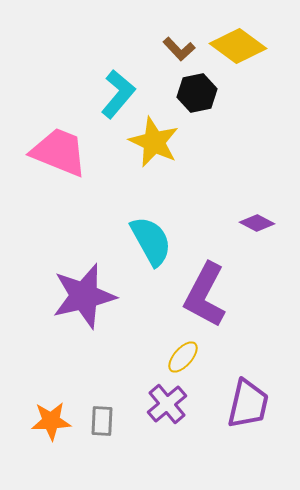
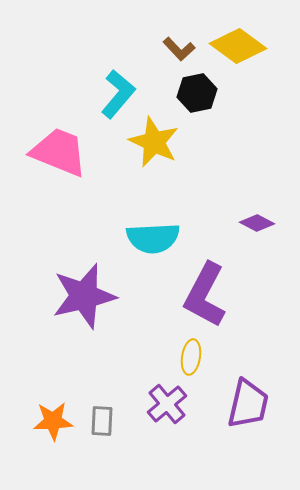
cyan semicircle: moved 2 px right, 3 px up; rotated 116 degrees clockwise
yellow ellipse: moved 8 px right; rotated 32 degrees counterclockwise
orange star: moved 2 px right
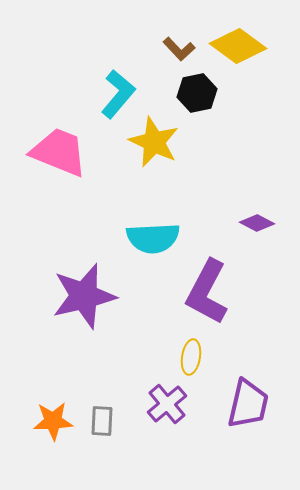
purple L-shape: moved 2 px right, 3 px up
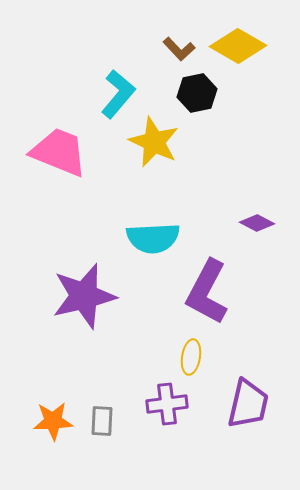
yellow diamond: rotated 6 degrees counterclockwise
purple cross: rotated 33 degrees clockwise
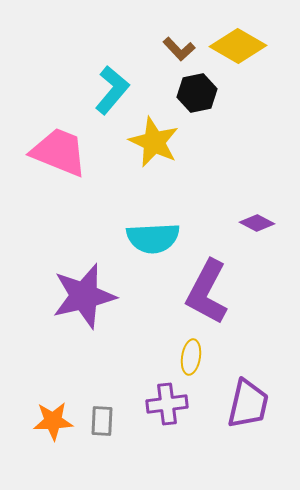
cyan L-shape: moved 6 px left, 4 px up
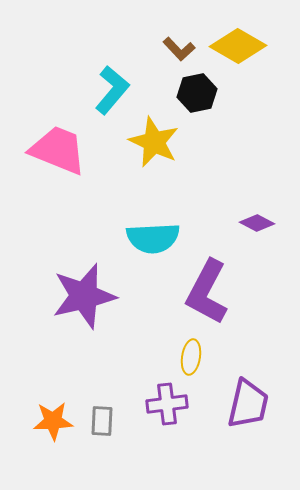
pink trapezoid: moved 1 px left, 2 px up
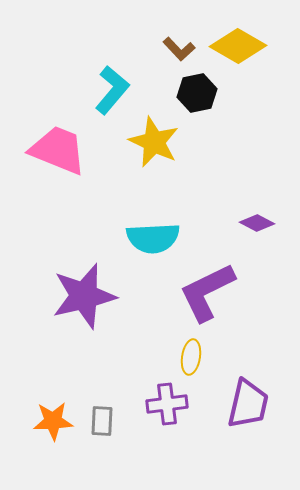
purple L-shape: rotated 36 degrees clockwise
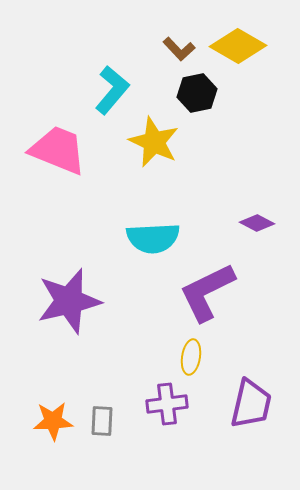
purple star: moved 15 px left, 5 px down
purple trapezoid: moved 3 px right
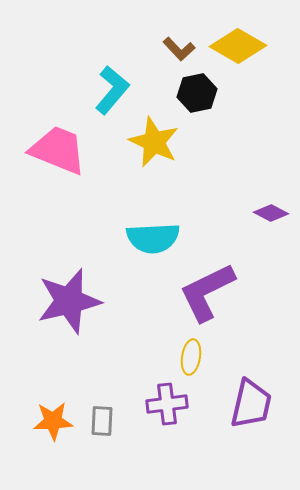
purple diamond: moved 14 px right, 10 px up
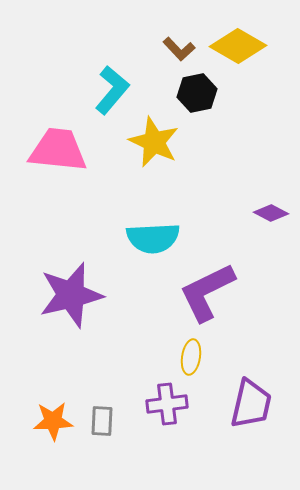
pink trapezoid: rotated 16 degrees counterclockwise
purple star: moved 2 px right, 6 px up
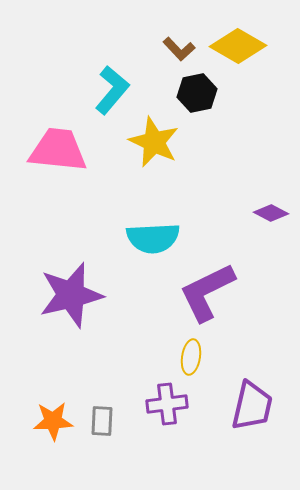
purple trapezoid: moved 1 px right, 2 px down
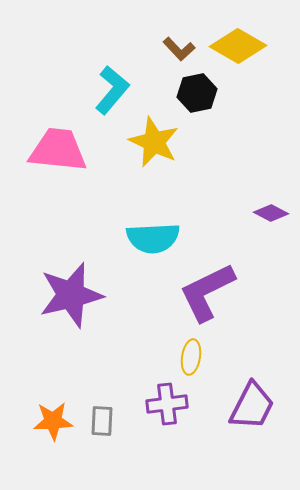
purple trapezoid: rotated 14 degrees clockwise
